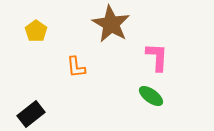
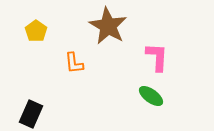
brown star: moved 3 px left, 2 px down
orange L-shape: moved 2 px left, 4 px up
black rectangle: rotated 28 degrees counterclockwise
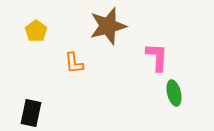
brown star: rotated 27 degrees clockwise
green ellipse: moved 23 px right, 3 px up; rotated 40 degrees clockwise
black rectangle: moved 1 px up; rotated 12 degrees counterclockwise
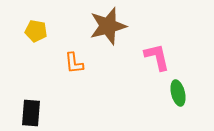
yellow pentagon: rotated 25 degrees counterclockwise
pink L-shape: rotated 16 degrees counterclockwise
green ellipse: moved 4 px right
black rectangle: rotated 8 degrees counterclockwise
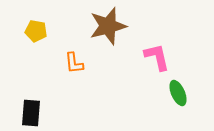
green ellipse: rotated 10 degrees counterclockwise
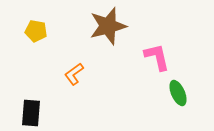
orange L-shape: moved 11 px down; rotated 60 degrees clockwise
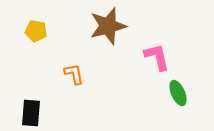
orange L-shape: rotated 115 degrees clockwise
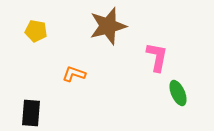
pink L-shape: rotated 24 degrees clockwise
orange L-shape: rotated 60 degrees counterclockwise
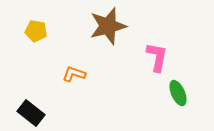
black rectangle: rotated 56 degrees counterclockwise
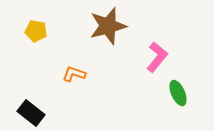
pink L-shape: rotated 28 degrees clockwise
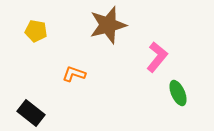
brown star: moved 1 px up
